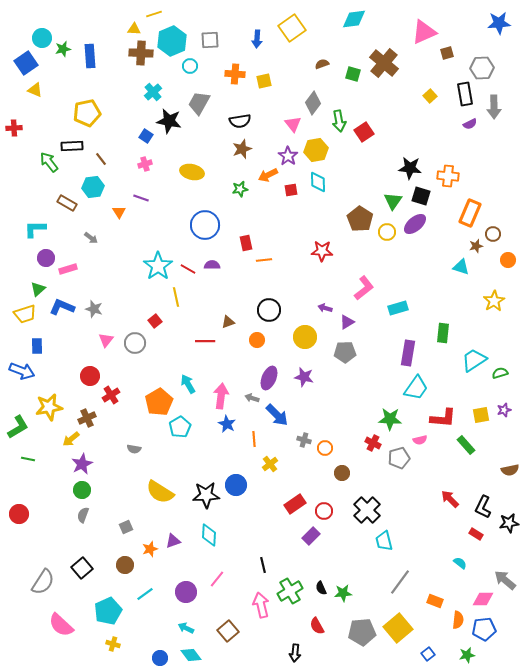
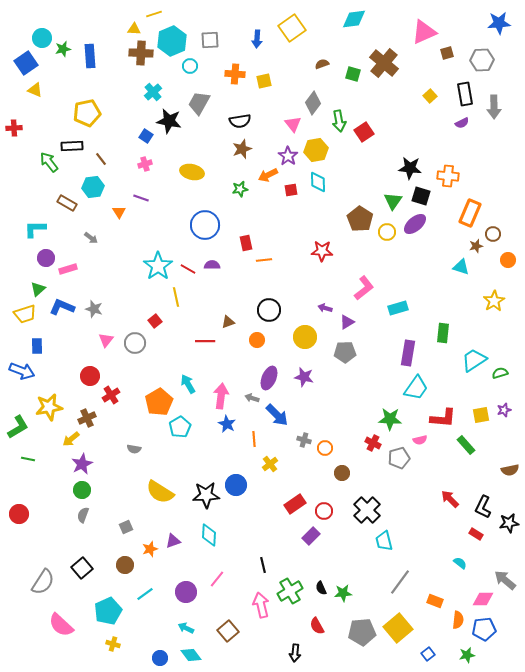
gray hexagon at (482, 68): moved 8 px up
purple semicircle at (470, 124): moved 8 px left, 1 px up
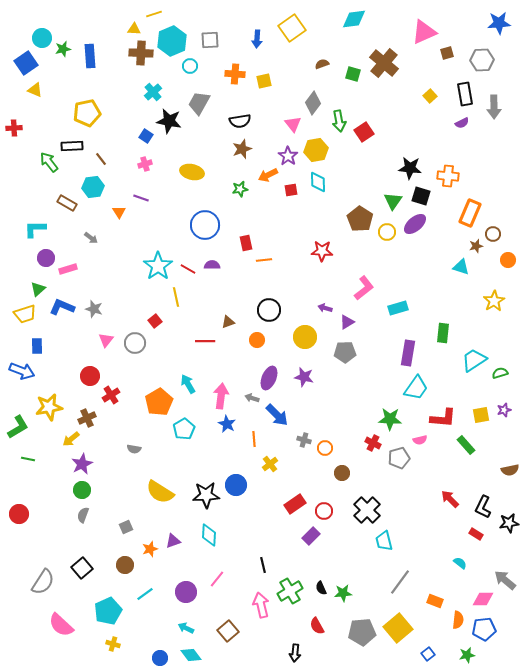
cyan pentagon at (180, 427): moved 4 px right, 2 px down
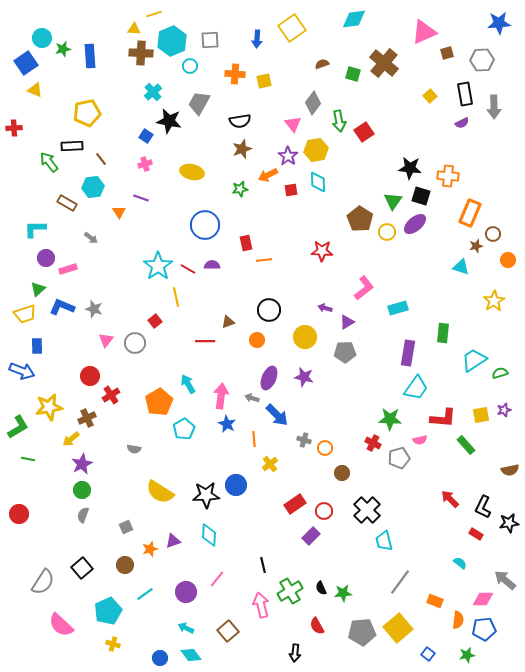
blue square at (428, 654): rotated 16 degrees counterclockwise
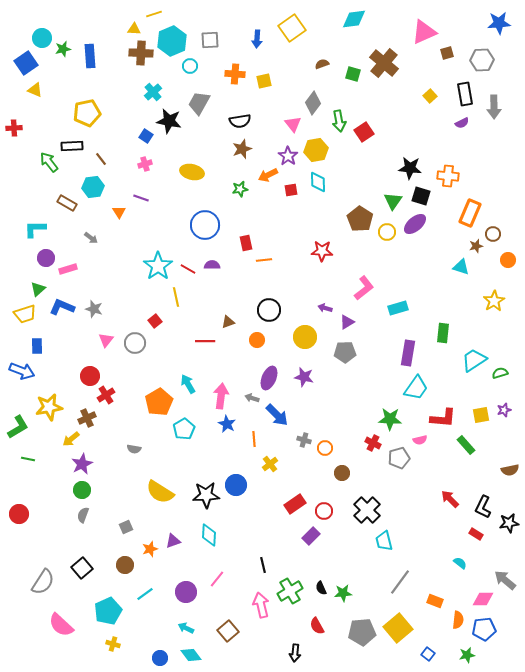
red cross at (111, 395): moved 5 px left
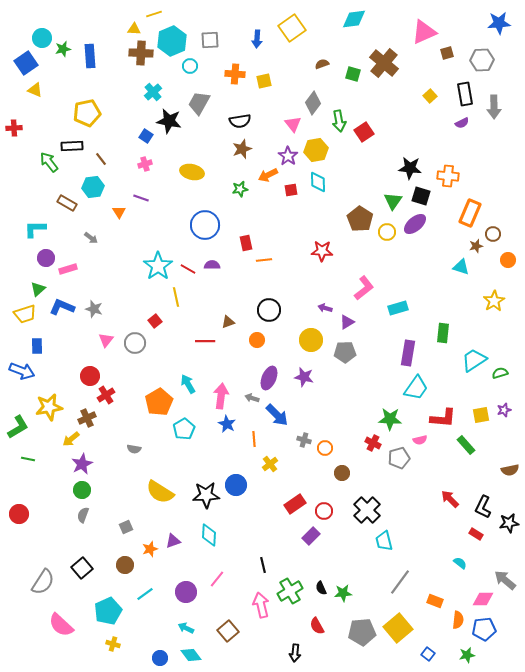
yellow circle at (305, 337): moved 6 px right, 3 px down
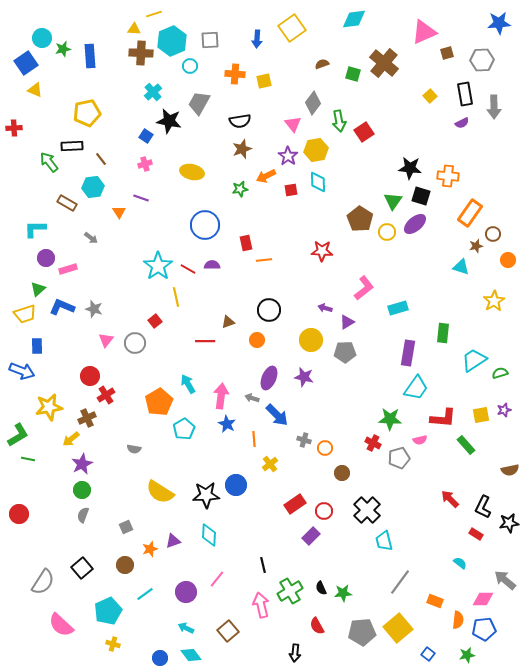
orange arrow at (268, 175): moved 2 px left, 1 px down
orange rectangle at (470, 213): rotated 12 degrees clockwise
green L-shape at (18, 427): moved 8 px down
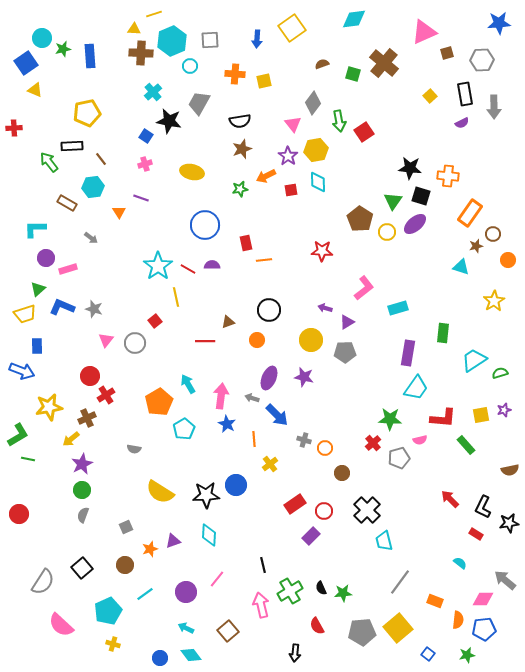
red cross at (373, 443): rotated 21 degrees clockwise
